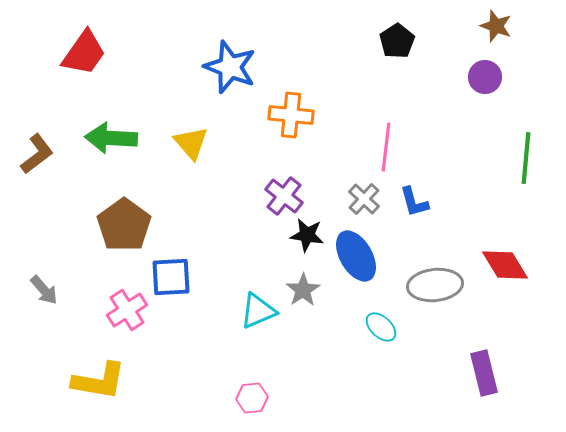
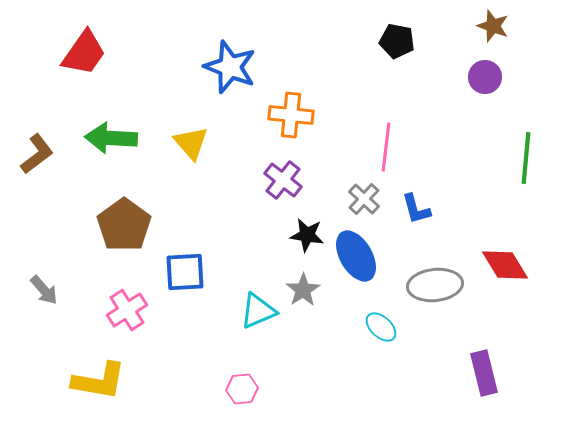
brown star: moved 3 px left
black pentagon: rotated 28 degrees counterclockwise
purple cross: moved 1 px left, 16 px up
blue L-shape: moved 2 px right, 7 px down
blue square: moved 14 px right, 5 px up
pink hexagon: moved 10 px left, 9 px up
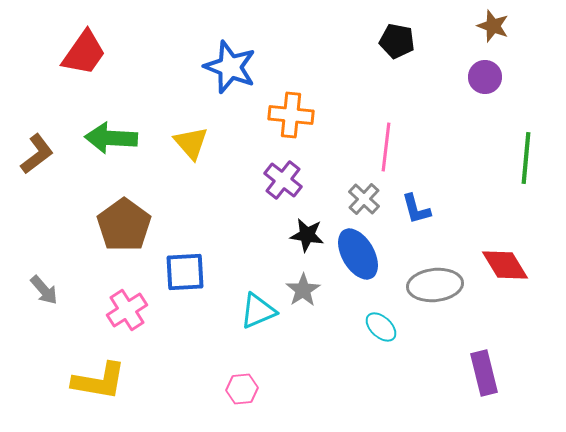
blue ellipse: moved 2 px right, 2 px up
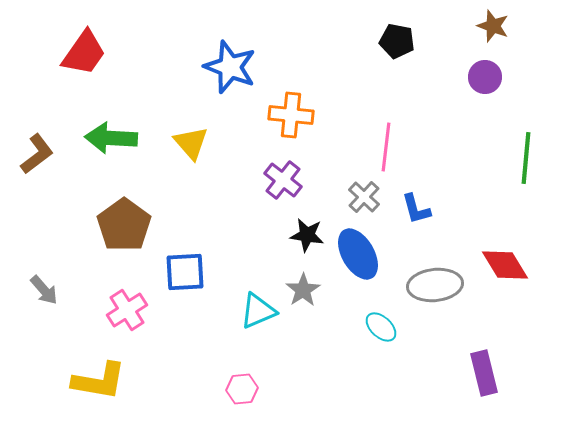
gray cross: moved 2 px up
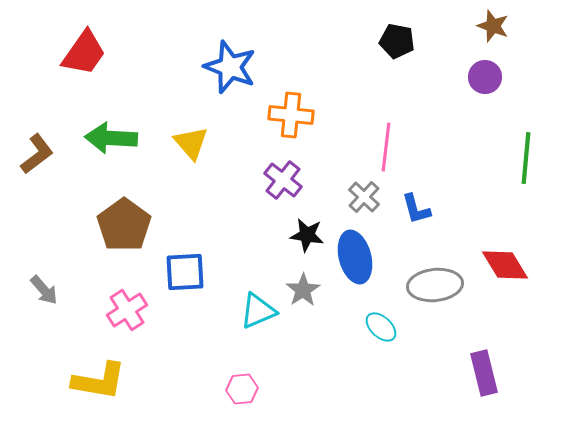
blue ellipse: moved 3 px left, 3 px down; rotated 15 degrees clockwise
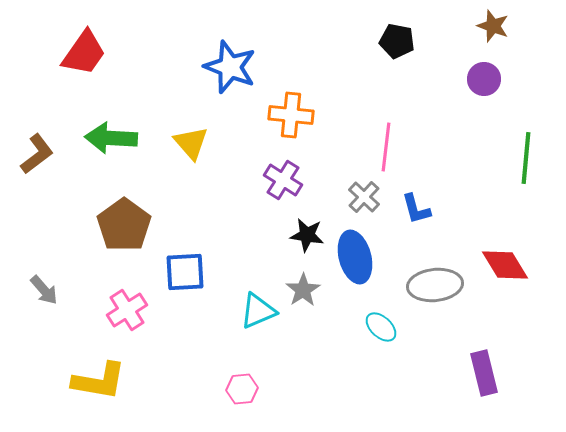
purple circle: moved 1 px left, 2 px down
purple cross: rotated 6 degrees counterclockwise
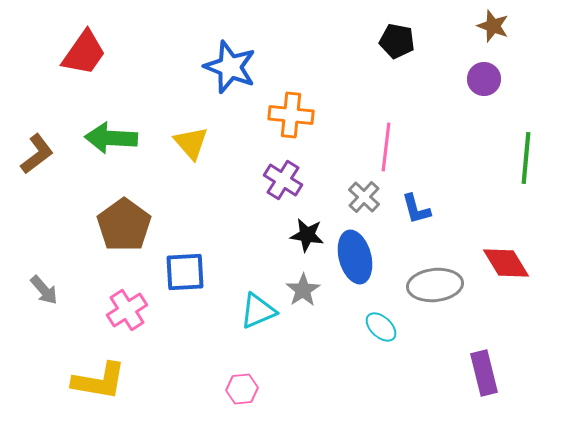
red diamond: moved 1 px right, 2 px up
